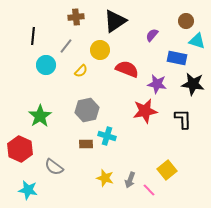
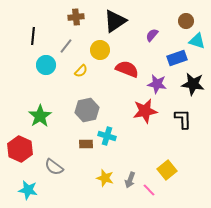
blue rectangle: rotated 30 degrees counterclockwise
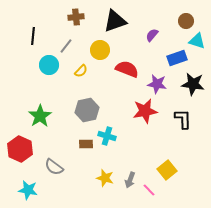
black triangle: rotated 15 degrees clockwise
cyan circle: moved 3 px right
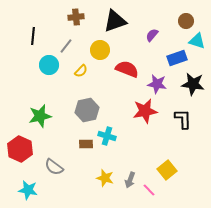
green star: rotated 20 degrees clockwise
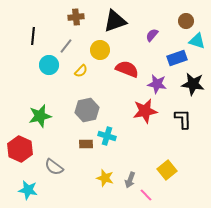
pink line: moved 3 px left, 5 px down
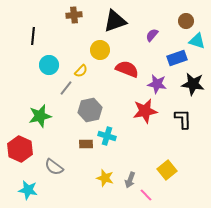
brown cross: moved 2 px left, 2 px up
gray line: moved 42 px down
gray hexagon: moved 3 px right
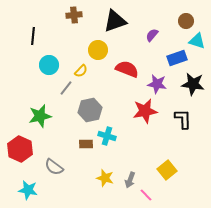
yellow circle: moved 2 px left
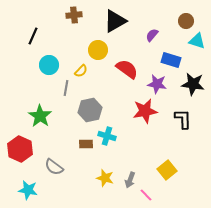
black triangle: rotated 10 degrees counterclockwise
black line: rotated 18 degrees clockwise
blue rectangle: moved 6 px left, 2 px down; rotated 36 degrees clockwise
red semicircle: rotated 15 degrees clockwise
gray line: rotated 28 degrees counterclockwise
green star: rotated 25 degrees counterclockwise
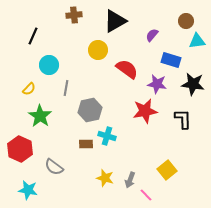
cyan triangle: rotated 24 degrees counterclockwise
yellow semicircle: moved 52 px left, 18 px down
